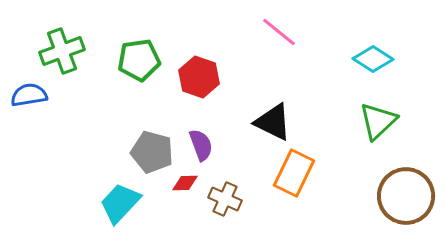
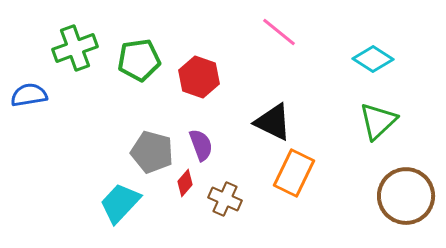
green cross: moved 13 px right, 3 px up
red diamond: rotated 48 degrees counterclockwise
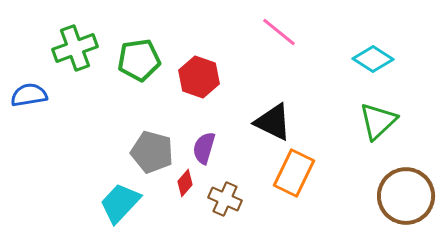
purple semicircle: moved 3 px right, 3 px down; rotated 144 degrees counterclockwise
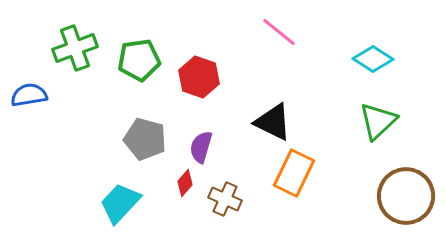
purple semicircle: moved 3 px left, 1 px up
gray pentagon: moved 7 px left, 13 px up
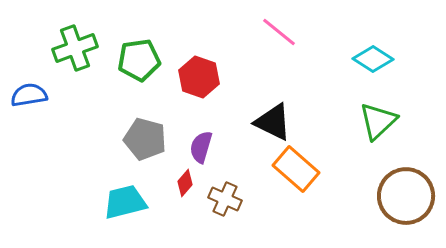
orange rectangle: moved 2 px right, 4 px up; rotated 75 degrees counterclockwise
cyan trapezoid: moved 5 px right, 1 px up; rotated 33 degrees clockwise
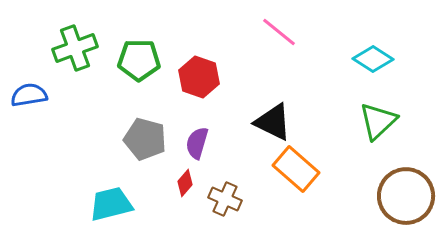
green pentagon: rotated 9 degrees clockwise
purple semicircle: moved 4 px left, 4 px up
cyan trapezoid: moved 14 px left, 2 px down
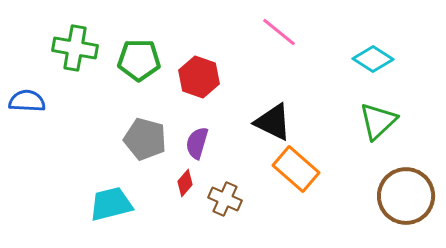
green cross: rotated 30 degrees clockwise
blue semicircle: moved 2 px left, 6 px down; rotated 12 degrees clockwise
